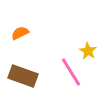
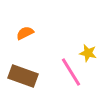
orange semicircle: moved 5 px right
yellow star: moved 2 px down; rotated 18 degrees counterclockwise
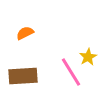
yellow star: moved 4 px down; rotated 30 degrees clockwise
brown rectangle: rotated 24 degrees counterclockwise
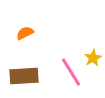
yellow star: moved 5 px right, 1 px down
brown rectangle: moved 1 px right
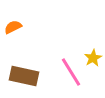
orange semicircle: moved 12 px left, 6 px up
brown rectangle: rotated 16 degrees clockwise
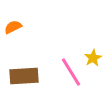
brown rectangle: rotated 16 degrees counterclockwise
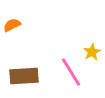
orange semicircle: moved 1 px left, 2 px up
yellow star: moved 1 px left, 6 px up
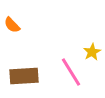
orange semicircle: rotated 108 degrees counterclockwise
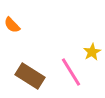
brown rectangle: moved 6 px right; rotated 36 degrees clockwise
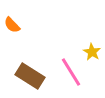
yellow star: rotated 12 degrees counterclockwise
